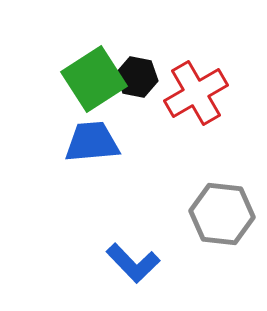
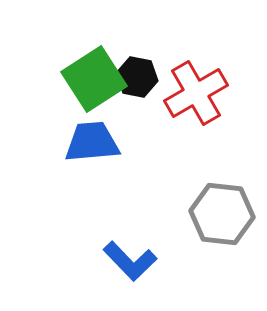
blue L-shape: moved 3 px left, 2 px up
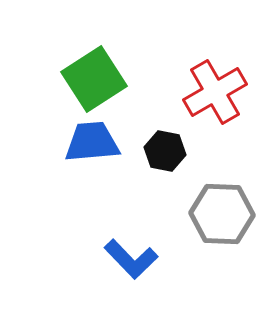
black hexagon: moved 28 px right, 74 px down
red cross: moved 19 px right, 1 px up
gray hexagon: rotated 4 degrees counterclockwise
blue L-shape: moved 1 px right, 2 px up
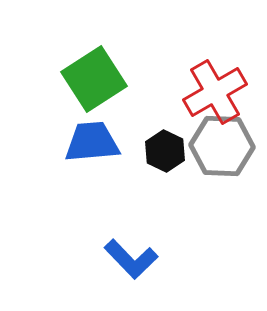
black hexagon: rotated 15 degrees clockwise
gray hexagon: moved 68 px up
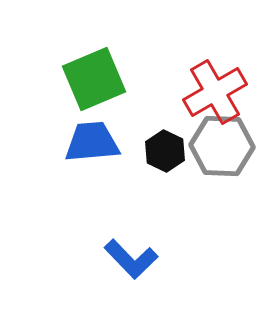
green square: rotated 10 degrees clockwise
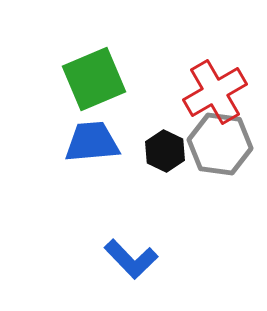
gray hexagon: moved 2 px left, 2 px up; rotated 6 degrees clockwise
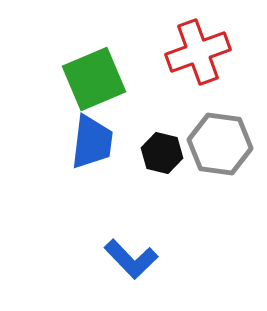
red cross: moved 17 px left, 40 px up; rotated 10 degrees clockwise
blue trapezoid: rotated 102 degrees clockwise
black hexagon: moved 3 px left, 2 px down; rotated 12 degrees counterclockwise
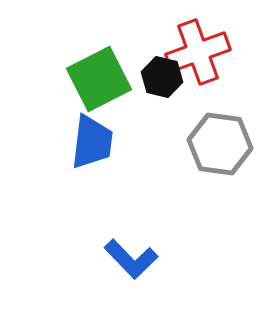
green square: moved 5 px right; rotated 4 degrees counterclockwise
black hexagon: moved 76 px up
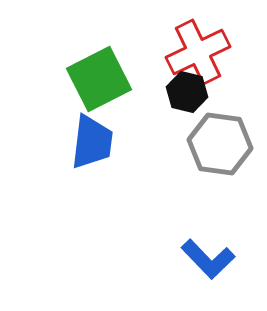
red cross: rotated 6 degrees counterclockwise
black hexagon: moved 25 px right, 15 px down
blue L-shape: moved 77 px right
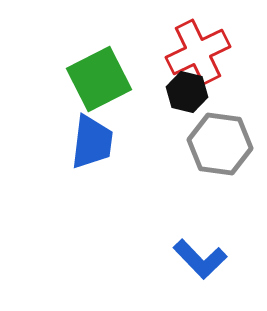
blue L-shape: moved 8 px left
